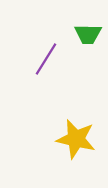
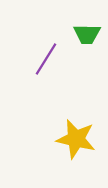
green trapezoid: moved 1 px left
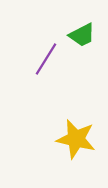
green trapezoid: moved 5 px left, 1 px down; rotated 28 degrees counterclockwise
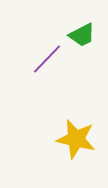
purple line: moved 1 px right; rotated 12 degrees clockwise
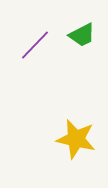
purple line: moved 12 px left, 14 px up
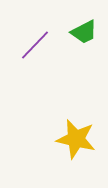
green trapezoid: moved 2 px right, 3 px up
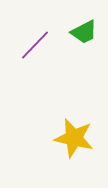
yellow star: moved 2 px left, 1 px up
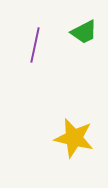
purple line: rotated 32 degrees counterclockwise
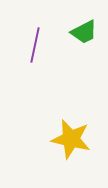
yellow star: moved 3 px left, 1 px down
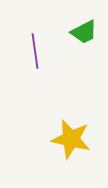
purple line: moved 6 px down; rotated 20 degrees counterclockwise
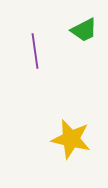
green trapezoid: moved 2 px up
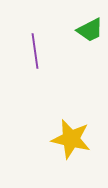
green trapezoid: moved 6 px right
